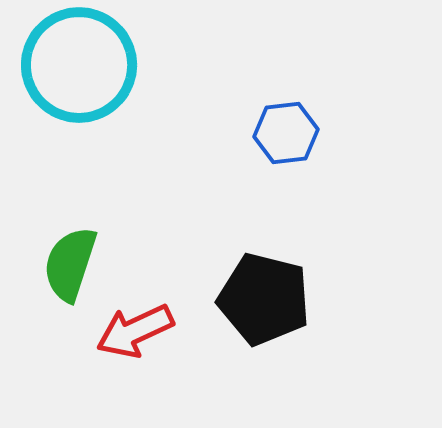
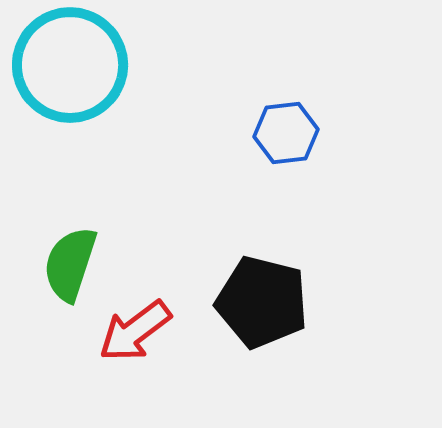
cyan circle: moved 9 px left
black pentagon: moved 2 px left, 3 px down
red arrow: rotated 12 degrees counterclockwise
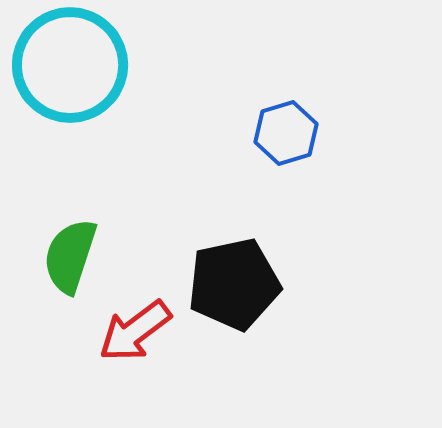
blue hexagon: rotated 10 degrees counterclockwise
green semicircle: moved 8 px up
black pentagon: moved 28 px left, 18 px up; rotated 26 degrees counterclockwise
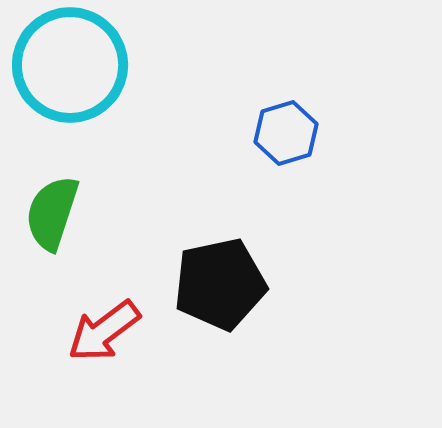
green semicircle: moved 18 px left, 43 px up
black pentagon: moved 14 px left
red arrow: moved 31 px left
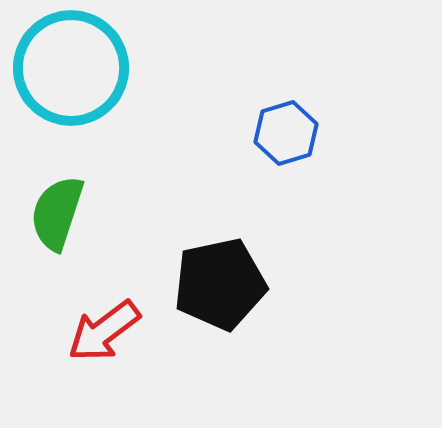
cyan circle: moved 1 px right, 3 px down
green semicircle: moved 5 px right
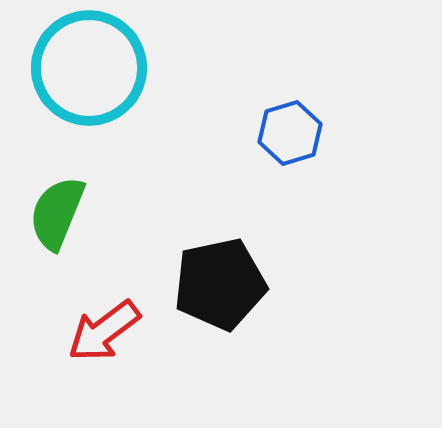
cyan circle: moved 18 px right
blue hexagon: moved 4 px right
green semicircle: rotated 4 degrees clockwise
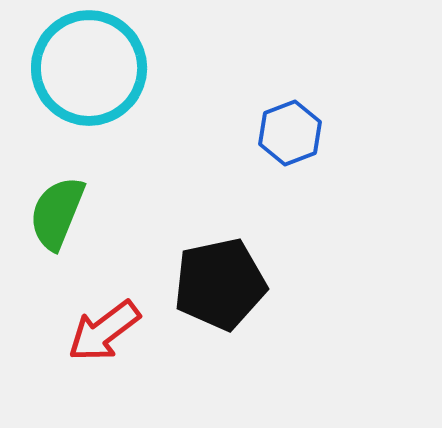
blue hexagon: rotated 4 degrees counterclockwise
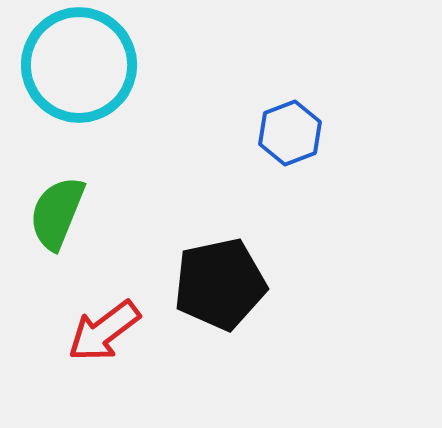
cyan circle: moved 10 px left, 3 px up
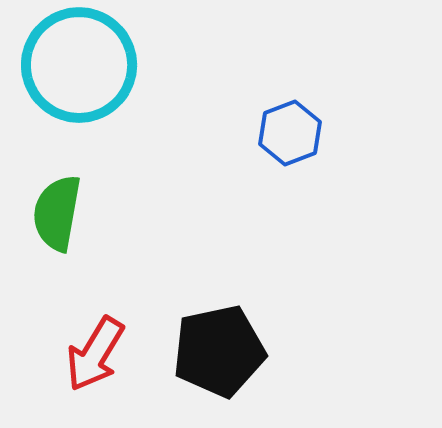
green semicircle: rotated 12 degrees counterclockwise
black pentagon: moved 1 px left, 67 px down
red arrow: moved 9 px left, 23 px down; rotated 22 degrees counterclockwise
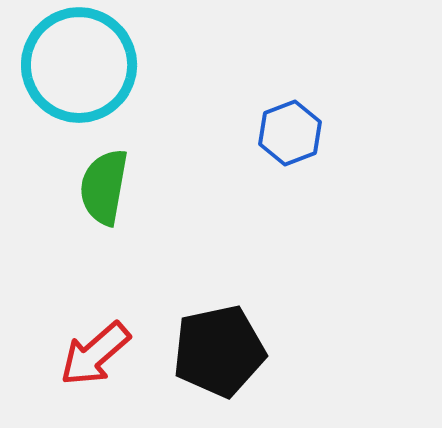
green semicircle: moved 47 px right, 26 px up
red arrow: rotated 18 degrees clockwise
